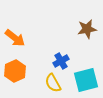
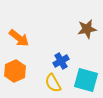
orange arrow: moved 4 px right
cyan square: rotated 30 degrees clockwise
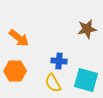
blue cross: moved 2 px left; rotated 35 degrees clockwise
orange hexagon: rotated 25 degrees clockwise
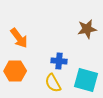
orange arrow: rotated 15 degrees clockwise
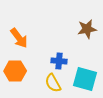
cyan square: moved 1 px left, 1 px up
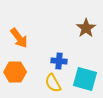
brown star: moved 1 px left, 1 px up; rotated 24 degrees counterclockwise
orange hexagon: moved 1 px down
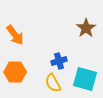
orange arrow: moved 4 px left, 3 px up
blue cross: rotated 21 degrees counterclockwise
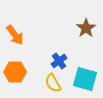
blue cross: rotated 21 degrees counterclockwise
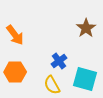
yellow semicircle: moved 1 px left, 2 px down
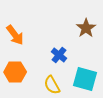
blue cross: moved 6 px up; rotated 14 degrees counterclockwise
